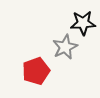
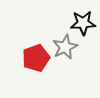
red pentagon: moved 13 px up
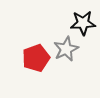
gray star: moved 1 px right, 2 px down
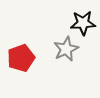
red pentagon: moved 15 px left
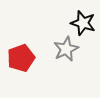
black star: rotated 20 degrees clockwise
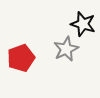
black star: moved 1 px down
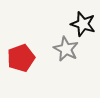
gray star: rotated 20 degrees counterclockwise
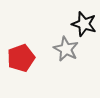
black star: moved 1 px right
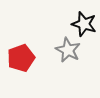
gray star: moved 2 px right, 1 px down
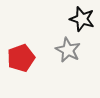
black star: moved 2 px left, 5 px up
